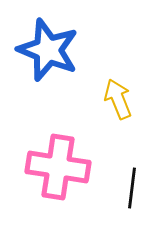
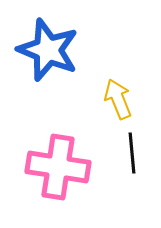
black line: moved 35 px up; rotated 12 degrees counterclockwise
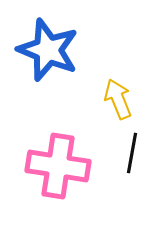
black line: rotated 15 degrees clockwise
pink cross: moved 1 px up
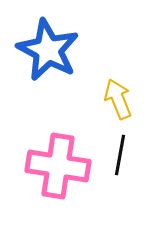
blue star: rotated 6 degrees clockwise
black line: moved 12 px left, 2 px down
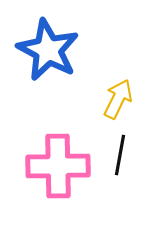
yellow arrow: rotated 48 degrees clockwise
pink cross: rotated 10 degrees counterclockwise
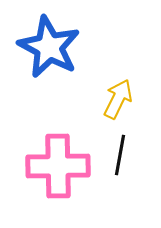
blue star: moved 1 px right, 3 px up
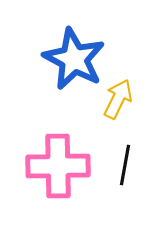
blue star: moved 25 px right, 12 px down
black line: moved 5 px right, 10 px down
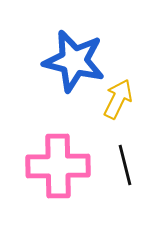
blue star: moved 2 px down; rotated 14 degrees counterclockwise
black line: rotated 24 degrees counterclockwise
